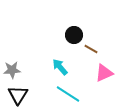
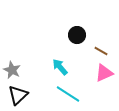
black circle: moved 3 px right
brown line: moved 10 px right, 2 px down
gray star: rotated 30 degrees clockwise
black triangle: rotated 15 degrees clockwise
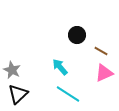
black triangle: moved 1 px up
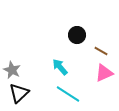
black triangle: moved 1 px right, 1 px up
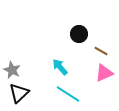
black circle: moved 2 px right, 1 px up
